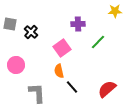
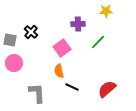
yellow star: moved 9 px left
gray square: moved 16 px down
pink circle: moved 2 px left, 2 px up
black line: rotated 24 degrees counterclockwise
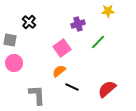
yellow star: moved 2 px right
purple cross: rotated 16 degrees counterclockwise
black cross: moved 2 px left, 10 px up
orange semicircle: rotated 64 degrees clockwise
gray L-shape: moved 2 px down
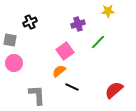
black cross: moved 1 px right; rotated 24 degrees clockwise
pink square: moved 3 px right, 3 px down
red semicircle: moved 7 px right, 1 px down
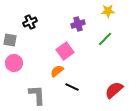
green line: moved 7 px right, 3 px up
orange semicircle: moved 2 px left
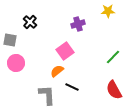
black cross: rotated 24 degrees counterclockwise
green line: moved 8 px right, 18 px down
pink circle: moved 2 px right
red semicircle: rotated 78 degrees counterclockwise
gray L-shape: moved 10 px right
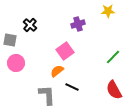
black cross: moved 3 px down
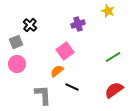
yellow star: rotated 24 degrees clockwise
gray square: moved 6 px right, 2 px down; rotated 32 degrees counterclockwise
green line: rotated 14 degrees clockwise
pink circle: moved 1 px right, 1 px down
red semicircle: rotated 84 degrees clockwise
gray L-shape: moved 4 px left
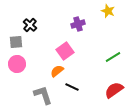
gray square: rotated 16 degrees clockwise
gray L-shape: rotated 15 degrees counterclockwise
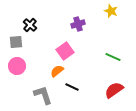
yellow star: moved 3 px right
green line: rotated 56 degrees clockwise
pink circle: moved 2 px down
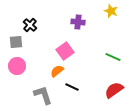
purple cross: moved 2 px up; rotated 24 degrees clockwise
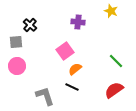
green line: moved 3 px right, 4 px down; rotated 21 degrees clockwise
orange semicircle: moved 18 px right, 2 px up
gray L-shape: moved 2 px right, 1 px down
